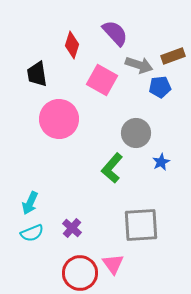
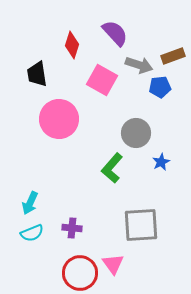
purple cross: rotated 36 degrees counterclockwise
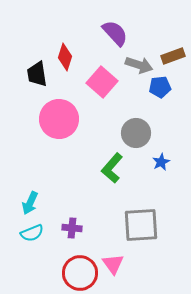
red diamond: moved 7 px left, 12 px down
pink square: moved 2 px down; rotated 12 degrees clockwise
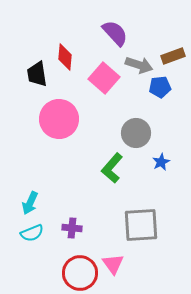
red diamond: rotated 12 degrees counterclockwise
pink square: moved 2 px right, 4 px up
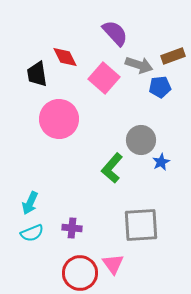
red diamond: rotated 32 degrees counterclockwise
gray circle: moved 5 px right, 7 px down
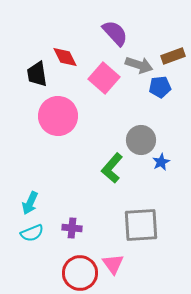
pink circle: moved 1 px left, 3 px up
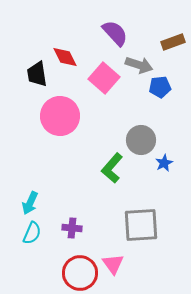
brown rectangle: moved 14 px up
pink circle: moved 2 px right
blue star: moved 3 px right, 1 px down
cyan semicircle: rotated 45 degrees counterclockwise
